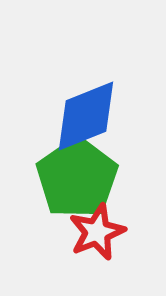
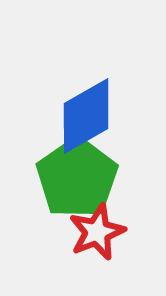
blue diamond: rotated 8 degrees counterclockwise
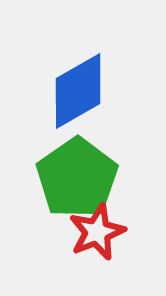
blue diamond: moved 8 px left, 25 px up
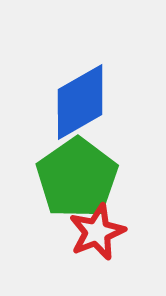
blue diamond: moved 2 px right, 11 px down
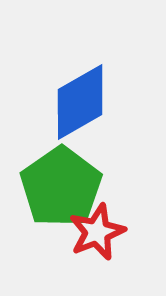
green pentagon: moved 16 px left, 9 px down
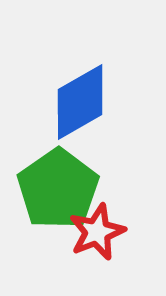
green pentagon: moved 3 px left, 2 px down
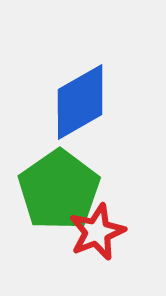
green pentagon: moved 1 px right, 1 px down
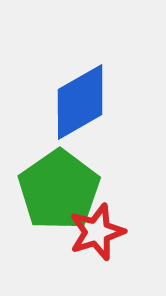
red star: rotated 4 degrees clockwise
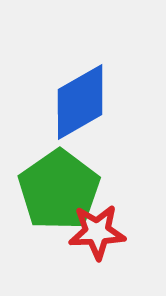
red star: rotated 16 degrees clockwise
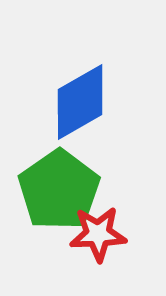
red star: moved 1 px right, 2 px down
